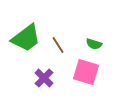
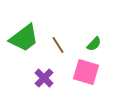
green trapezoid: moved 2 px left
green semicircle: rotated 63 degrees counterclockwise
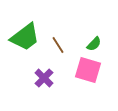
green trapezoid: moved 1 px right, 1 px up
pink square: moved 2 px right, 2 px up
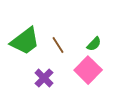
green trapezoid: moved 4 px down
pink square: rotated 28 degrees clockwise
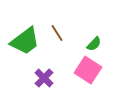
brown line: moved 1 px left, 12 px up
pink square: rotated 12 degrees counterclockwise
